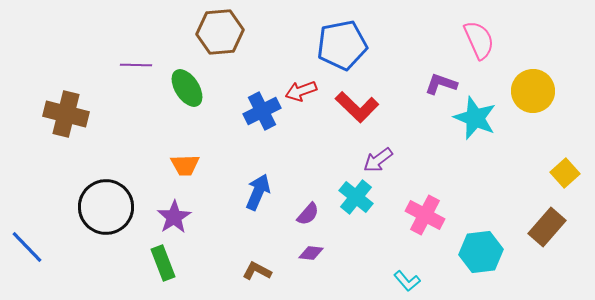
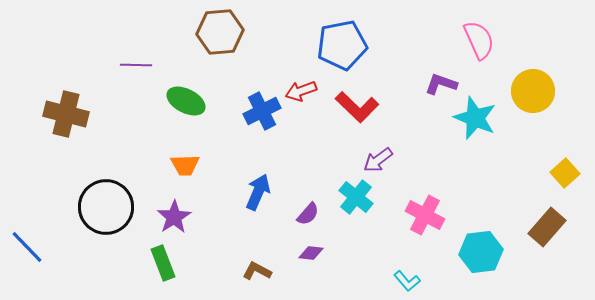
green ellipse: moved 1 px left, 13 px down; rotated 30 degrees counterclockwise
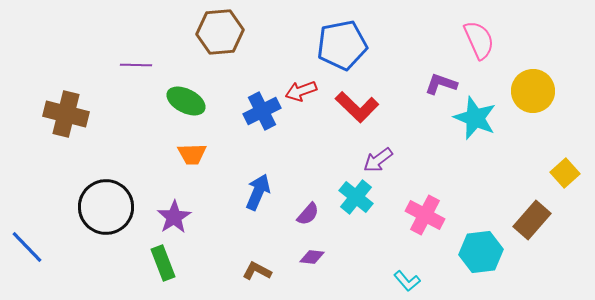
orange trapezoid: moved 7 px right, 11 px up
brown rectangle: moved 15 px left, 7 px up
purple diamond: moved 1 px right, 4 px down
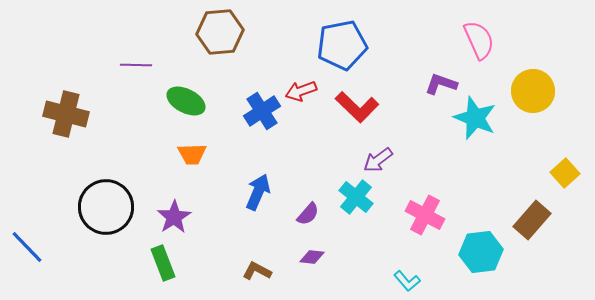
blue cross: rotated 6 degrees counterclockwise
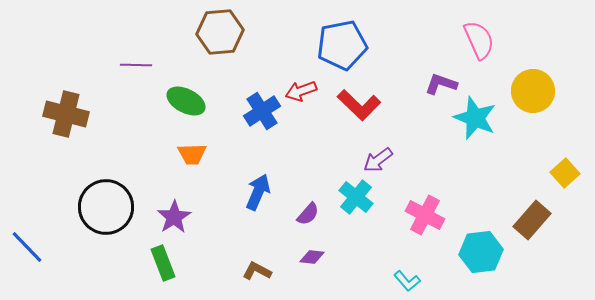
red L-shape: moved 2 px right, 2 px up
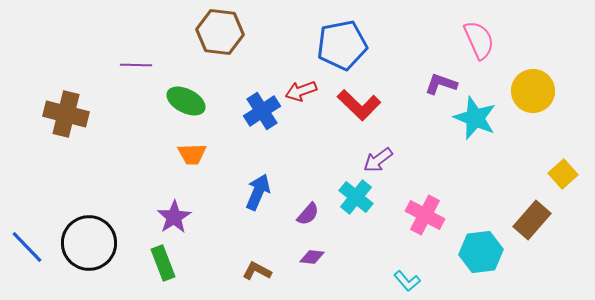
brown hexagon: rotated 12 degrees clockwise
yellow square: moved 2 px left, 1 px down
black circle: moved 17 px left, 36 px down
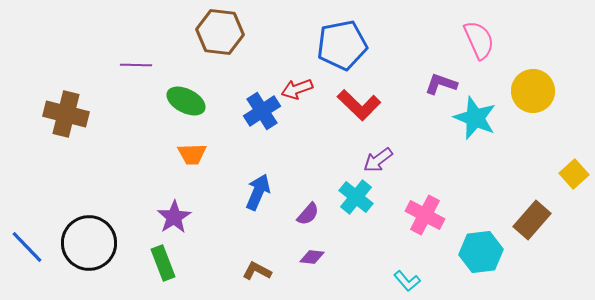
red arrow: moved 4 px left, 2 px up
yellow square: moved 11 px right
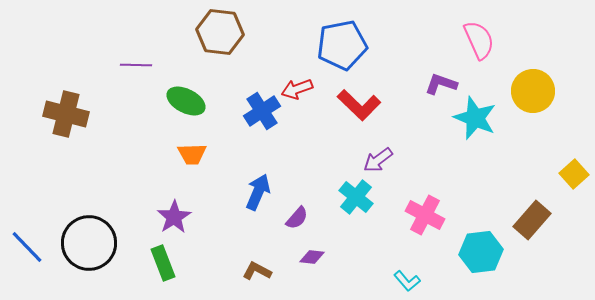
purple semicircle: moved 11 px left, 4 px down
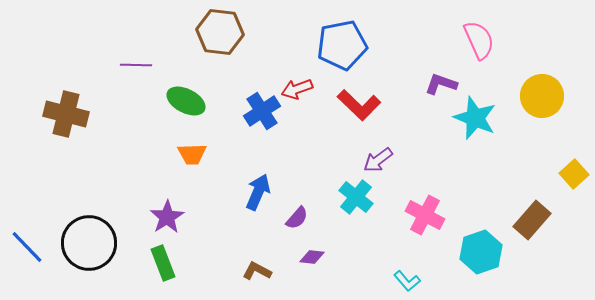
yellow circle: moved 9 px right, 5 px down
purple star: moved 7 px left
cyan hexagon: rotated 12 degrees counterclockwise
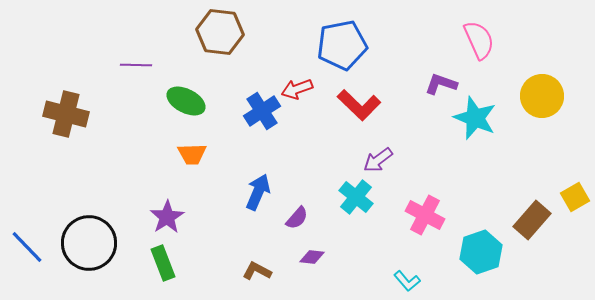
yellow square: moved 1 px right, 23 px down; rotated 12 degrees clockwise
